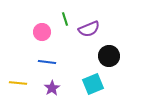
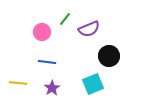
green line: rotated 56 degrees clockwise
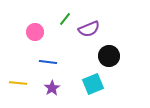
pink circle: moved 7 px left
blue line: moved 1 px right
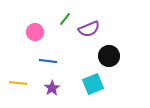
blue line: moved 1 px up
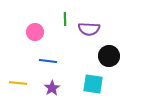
green line: rotated 40 degrees counterclockwise
purple semicircle: rotated 25 degrees clockwise
cyan square: rotated 30 degrees clockwise
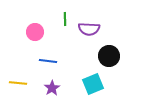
cyan square: rotated 30 degrees counterclockwise
